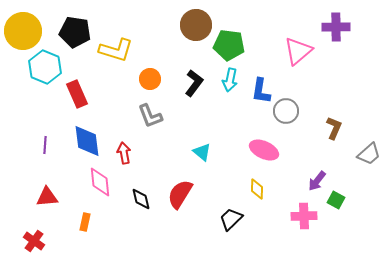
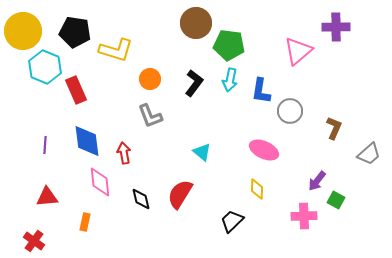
brown circle: moved 2 px up
red rectangle: moved 1 px left, 4 px up
gray circle: moved 4 px right
black trapezoid: moved 1 px right, 2 px down
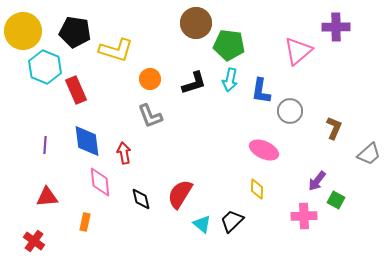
black L-shape: rotated 36 degrees clockwise
cyan triangle: moved 72 px down
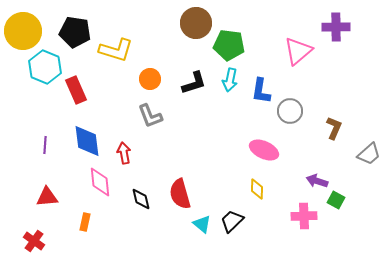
purple arrow: rotated 70 degrees clockwise
red semicircle: rotated 48 degrees counterclockwise
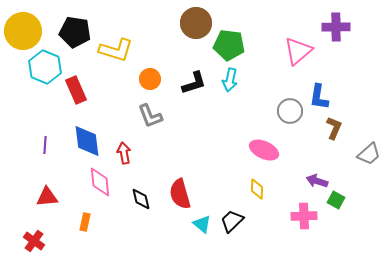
blue L-shape: moved 58 px right, 6 px down
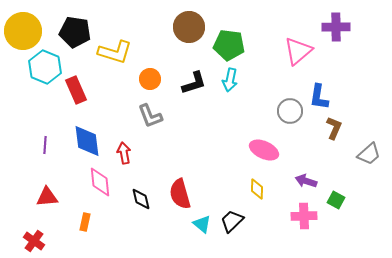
brown circle: moved 7 px left, 4 px down
yellow L-shape: moved 1 px left, 2 px down
purple arrow: moved 11 px left
